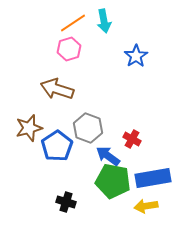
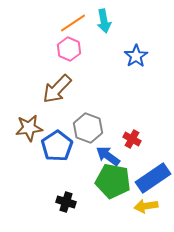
pink hexagon: rotated 20 degrees counterclockwise
brown arrow: rotated 64 degrees counterclockwise
brown star: rotated 8 degrees clockwise
blue rectangle: rotated 24 degrees counterclockwise
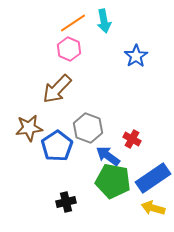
black cross: rotated 30 degrees counterclockwise
yellow arrow: moved 7 px right, 2 px down; rotated 25 degrees clockwise
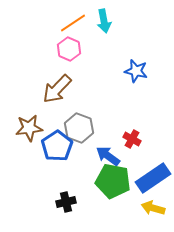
blue star: moved 15 px down; rotated 25 degrees counterclockwise
gray hexagon: moved 9 px left
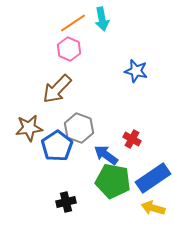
cyan arrow: moved 2 px left, 2 px up
blue arrow: moved 2 px left, 1 px up
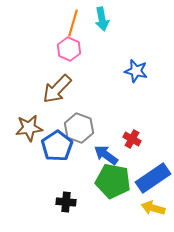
orange line: rotated 40 degrees counterclockwise
black cross: rotated 18 degrees clockwise
